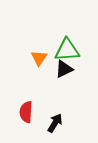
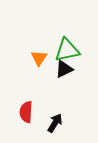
green triangle: rotated 8 degrees counterclockwise
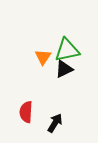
orange triangle: moved 4 px right, 1 px up
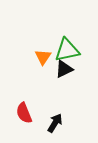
red semicircle: moved 2 px left, 1 px down; rotated 25 degrees counterclockwise
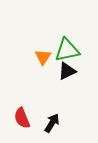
black triangle: moved 3 px right, 2 px down
red semicircle: moved 2 px left, 5 px down
black arrow: moved 3 px left
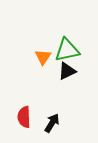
red semicircle: moved 2 px right, 1 px up; rotated 20 degrees clockwise
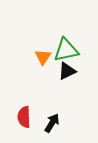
green triangle: moved 1 px left
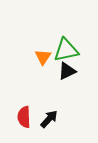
black arrow: moved 3 px left, 4 px up; rotated 12 degrees clockwise
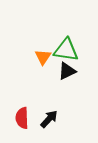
green triangle: rotated 20 degrees clockwise
red semicircle: moved 2 px left, 1 px down
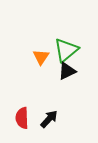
green triangle: rotated 48 degrees counterclockwise
orange triangle: moved 2 px left
